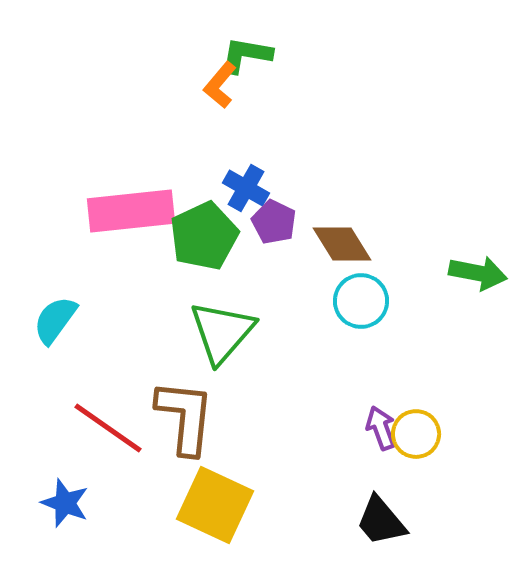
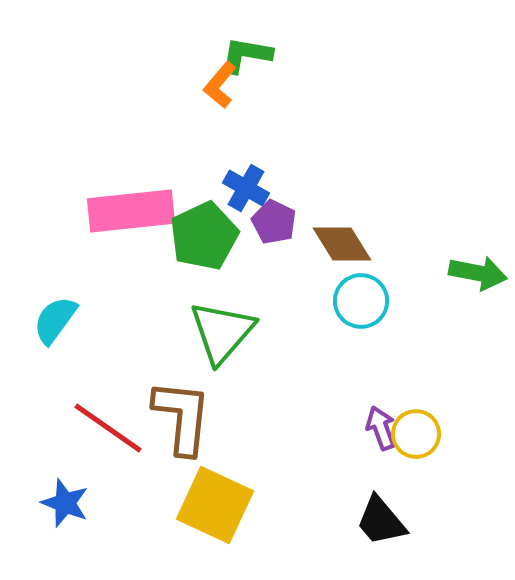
brown L-shape: moved 3 px left
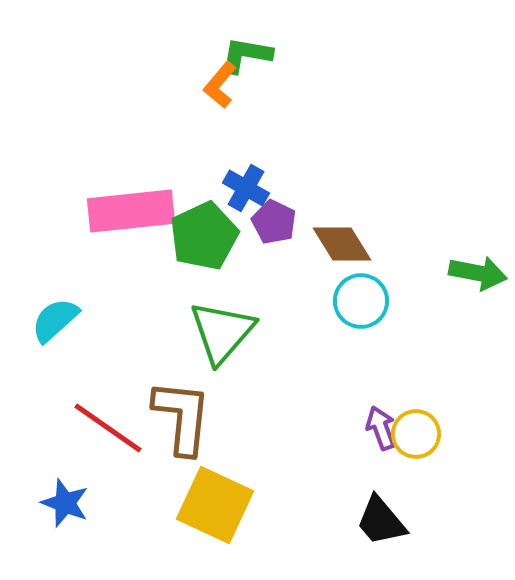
cyan semicircle: rotated 12 degrees clockwise
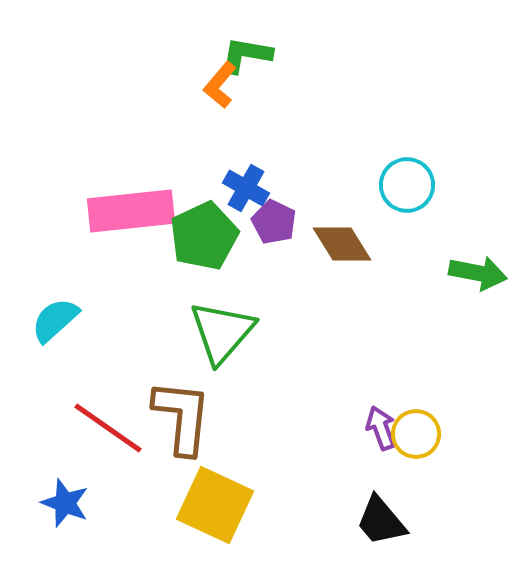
cyan circle: moved 46 px right, 116 px up
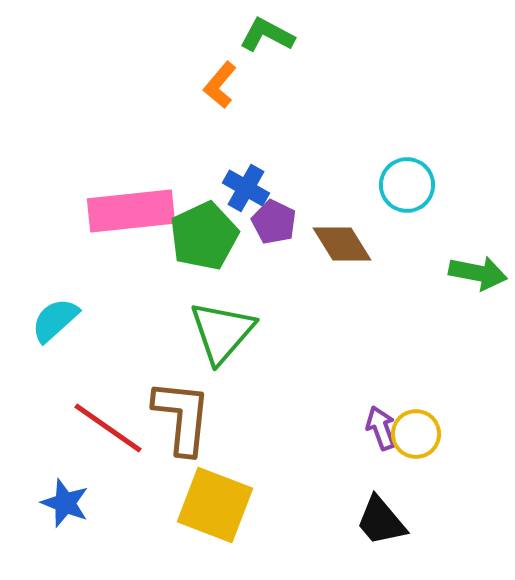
green L-shape: moved 21 px right, 20 px up; rotated 18 degrees clockwise
yellow square: rotated 4 degrees counterclockwise
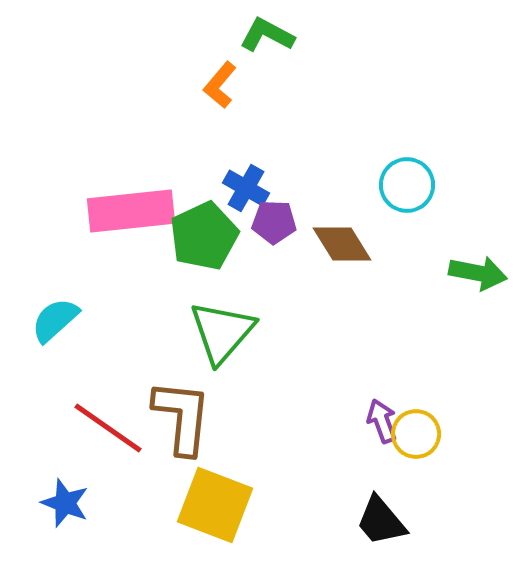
purple pentagon: rotated 24 degrees counterclockwise
purple arrow: moved 1 px right, 7 px up
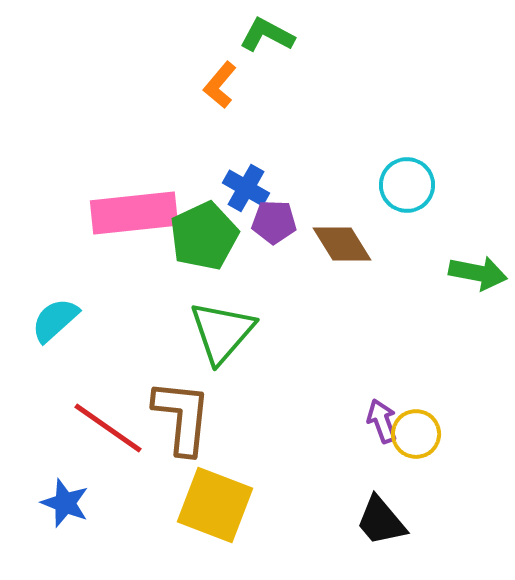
pink rectangle: moved 3 px right, 2 px down
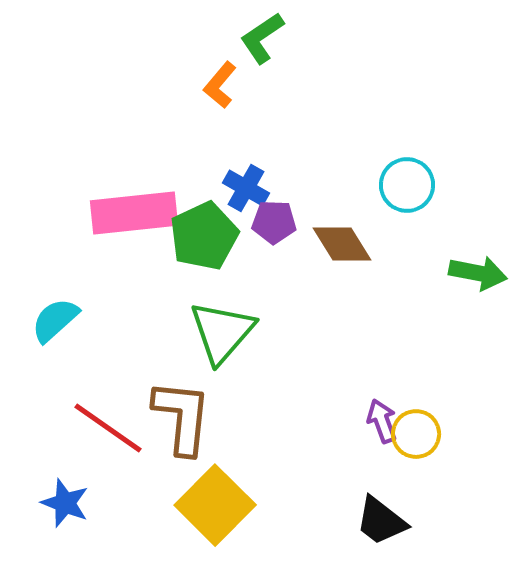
green L-shape: moved 5 px left, 3 px down; rotated 62 degrees counterclockwise
yellow square: rotated 24 degrees clockwise
black trapezoid: rotated 12 degrees counterclockwise
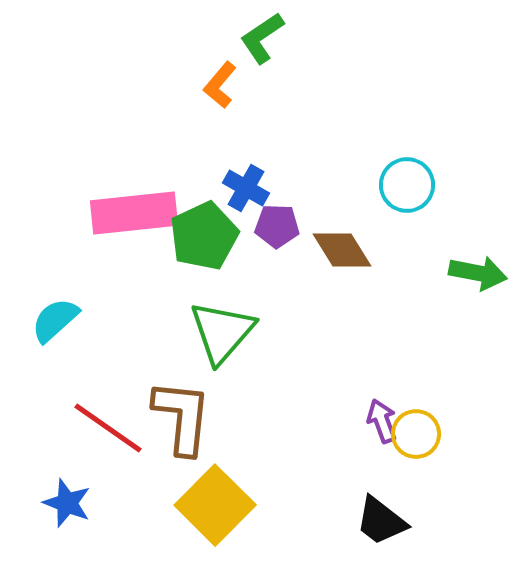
purple pentagon: moved 3 px right, 4 px down
brown diamond: moved 6 px down
blue star: moved 2 px right
